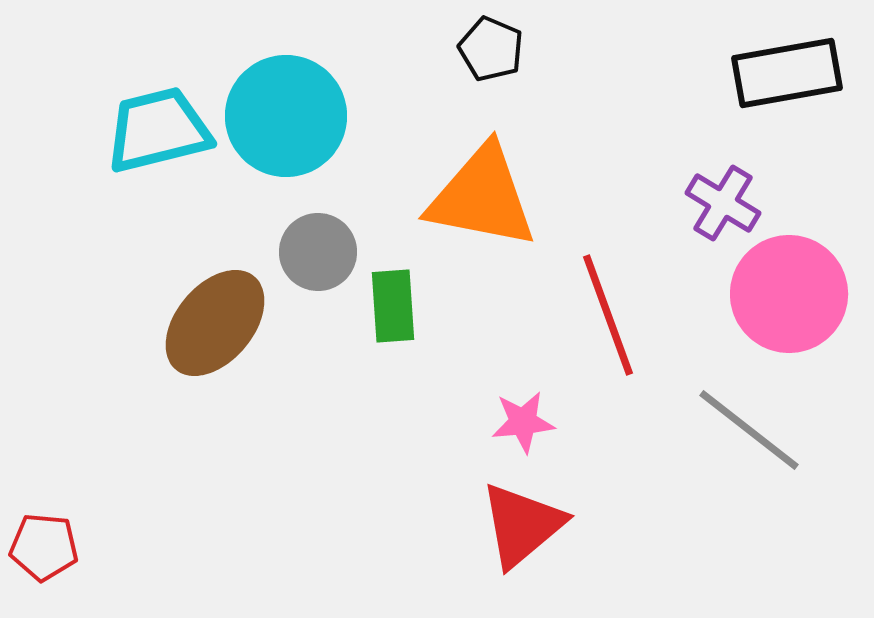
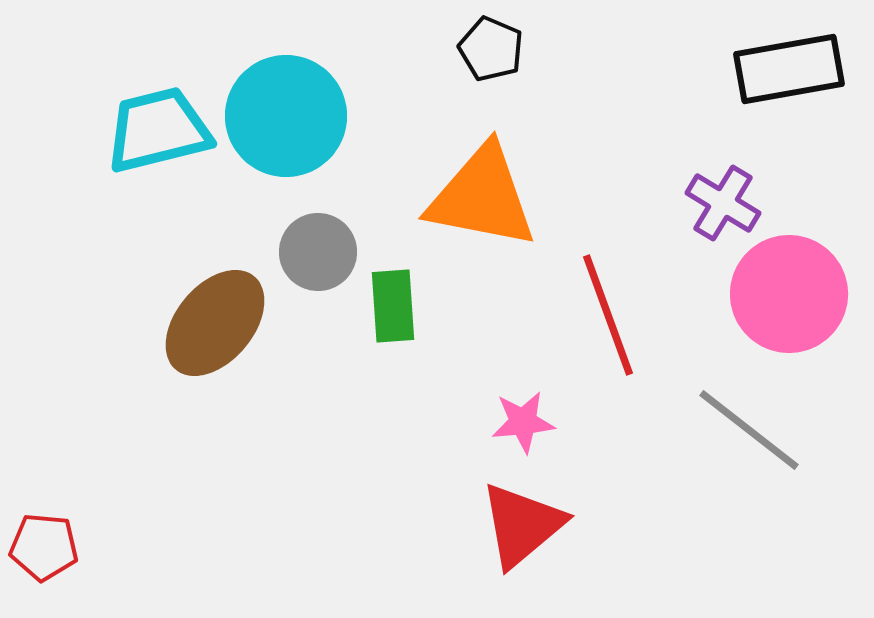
black rectangle: moved 2 px right, 4 px up
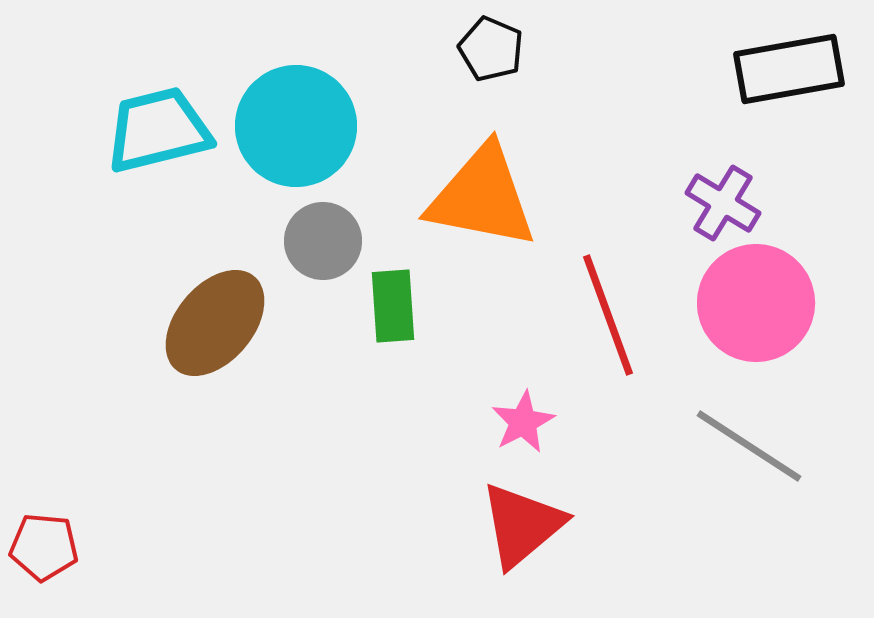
cyan circle: moved 10 px right, 10 px down
gray circle: moved 5 px right, 11 px up
pink circle: moved 33 px left, 9 px down
pink star: rotated 22 degrees counterclockwise
gray line: moved 16 px down; rotated 5 degrees counterclockwise
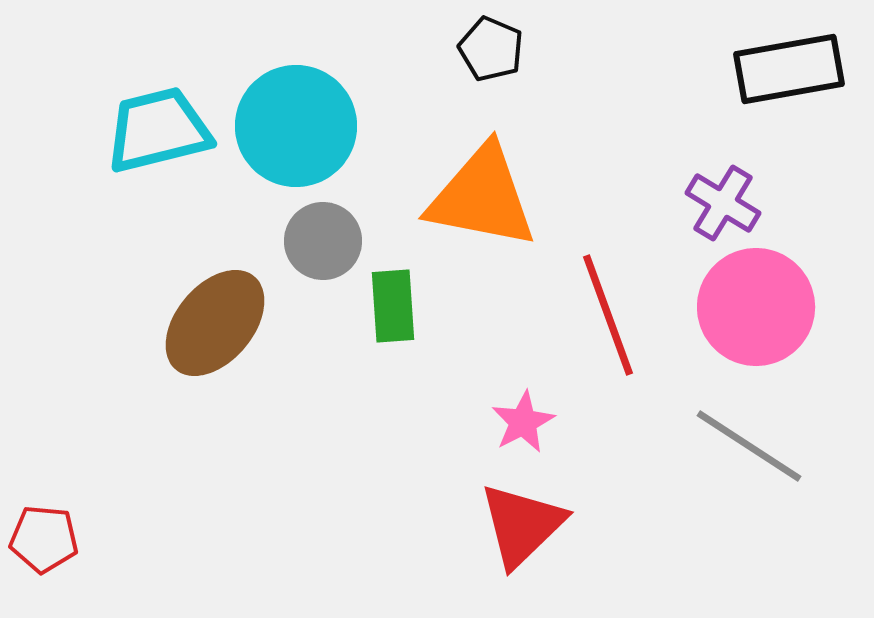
pink circle: moved 4 px down
red triangle: rotated 4 degrees counterclockwise
red pentagon: moved 8 px up
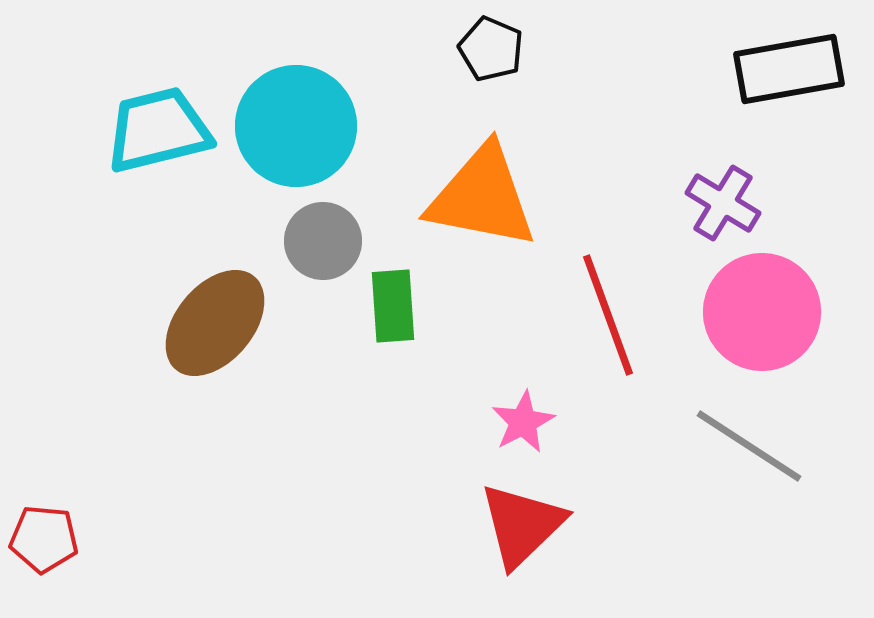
pink circle: moved 6 px right, 5 px down
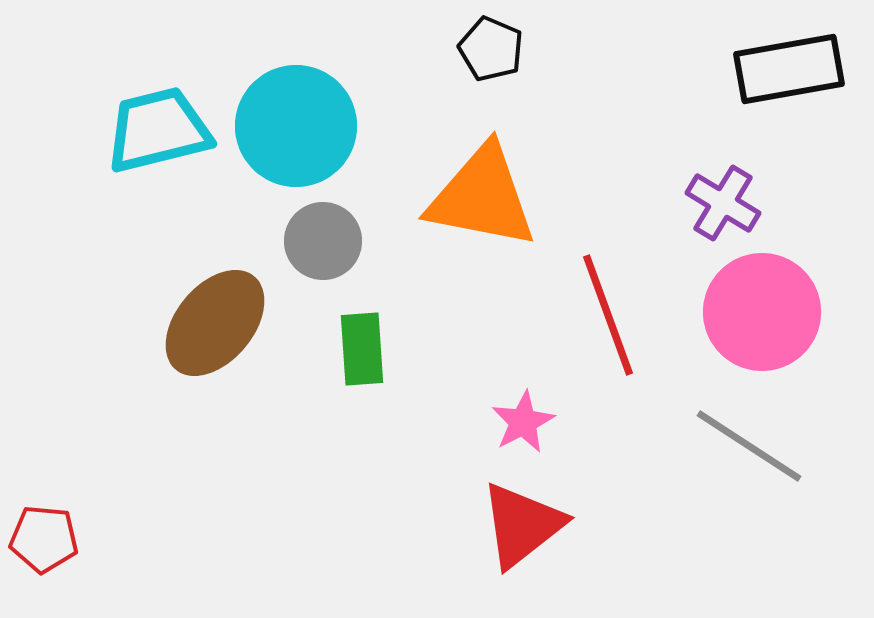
green rectangle: moved 31 px left, 43 px down
red triangle: rotated 6 degrees clockwise
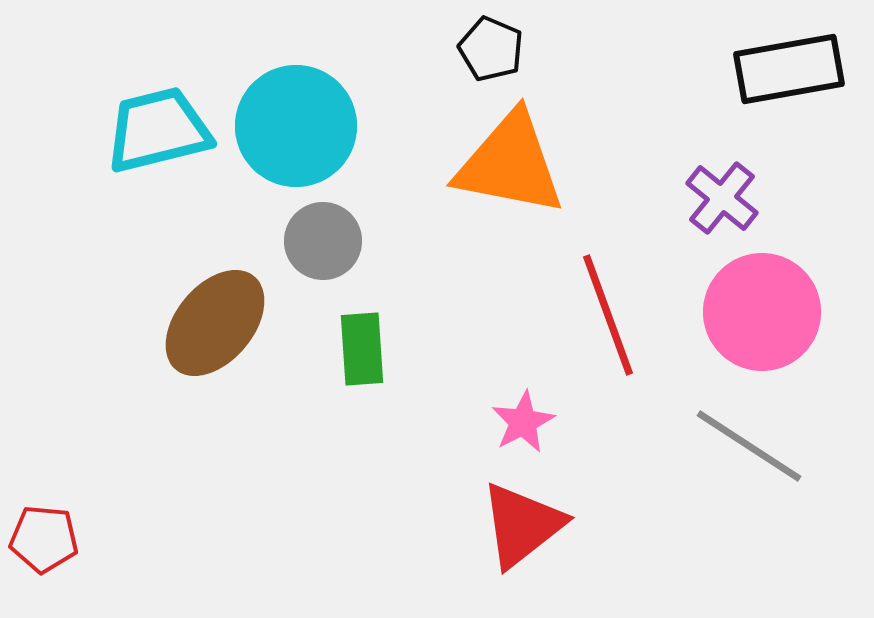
orange triangle: moved 28 px right, 33 px up
purple cross: moved 1 px left, 5 px up; rotated 8 degrees clockwise
